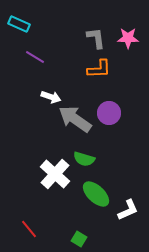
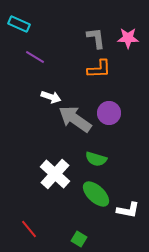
green semicircle: moved 12 px right
white L-shape: rotated 35 degrees clockwise
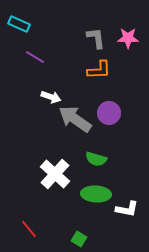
orange L-shape: moved 1 px down
green ellipse: rotated 40 degrees counterclockwise
white L-shape: moved 1 px left, 1 px up
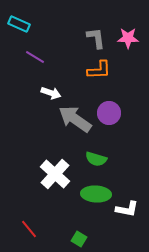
white arrow: moved 4 px up
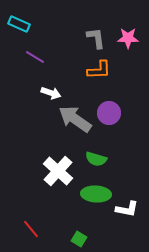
white cross: moved 3 px right, 3 px up
red line: moved 2 px right
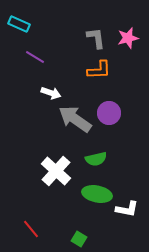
pink star: rotated 15 degrees counterclockwise
green semicircle: rotated 30 degrees counterclockwise
white cross: moved 2 px left
green ellipse: moved 1 px right; rotated 8 degrees clockwise
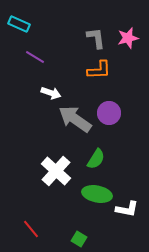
green semicircle: rotated 45 degrees counterclockwise
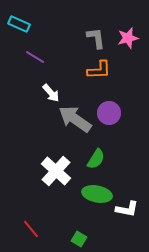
white arrow: rotated 30 degrees clockwise
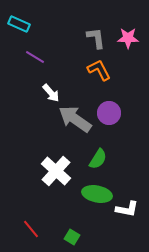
pink star: rotated 15 degrees clockwise
orange L-shape: rotated 115 degrees counterclockwise
green semicircle: moved 2 px right
green square: moved 7 px left, 2 px up
